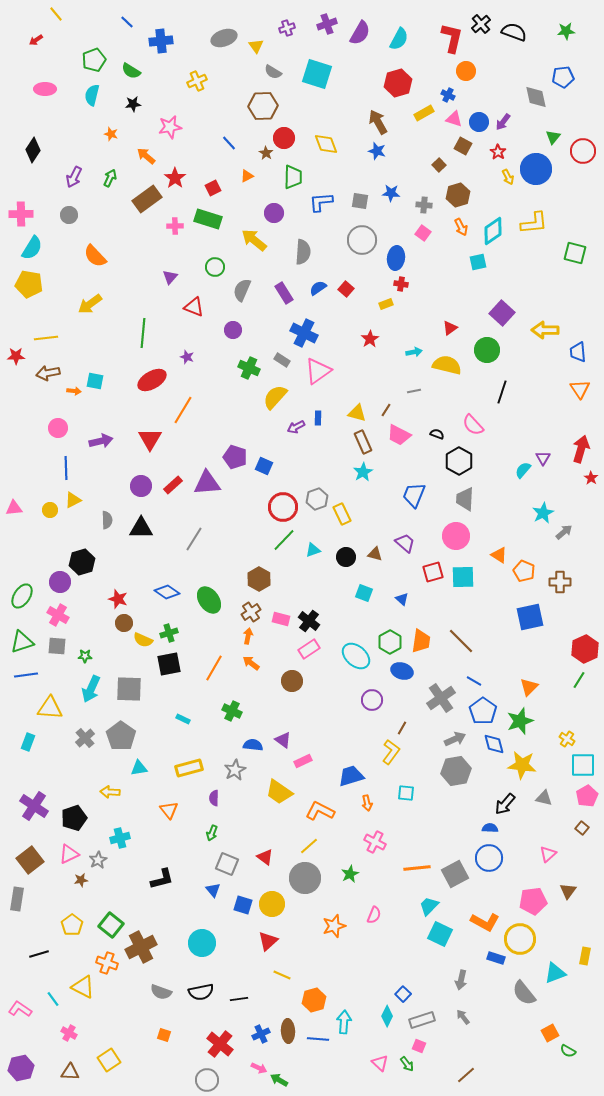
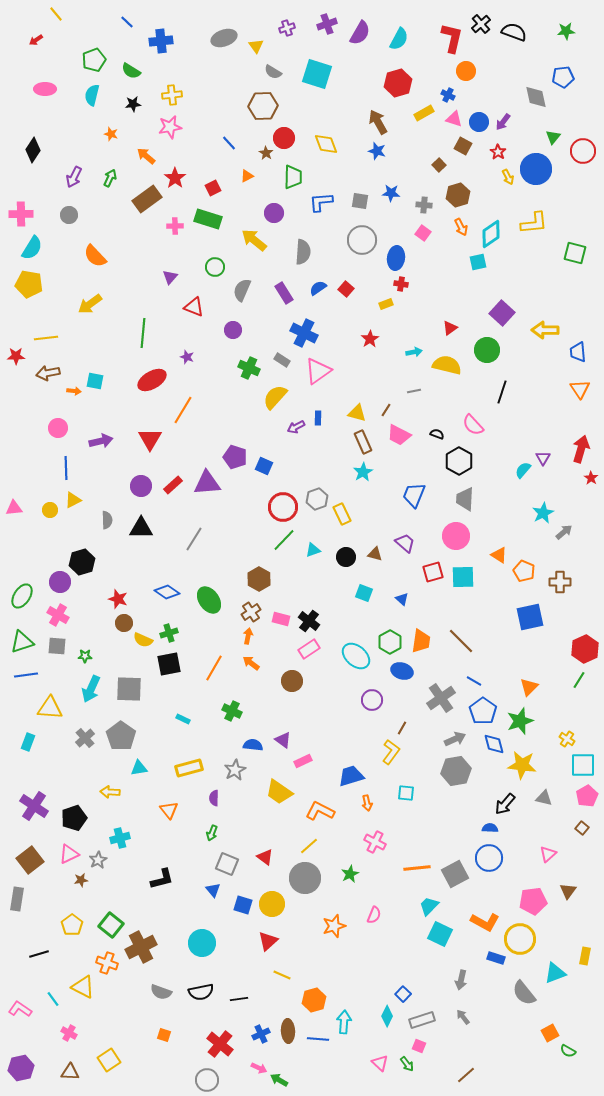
yellow cross at (197, 81): moved 25 px left, 14 px down; rotated 18 degrees clockwise
cyan diamond at (493, 231): moved 2 px left, 3 px down
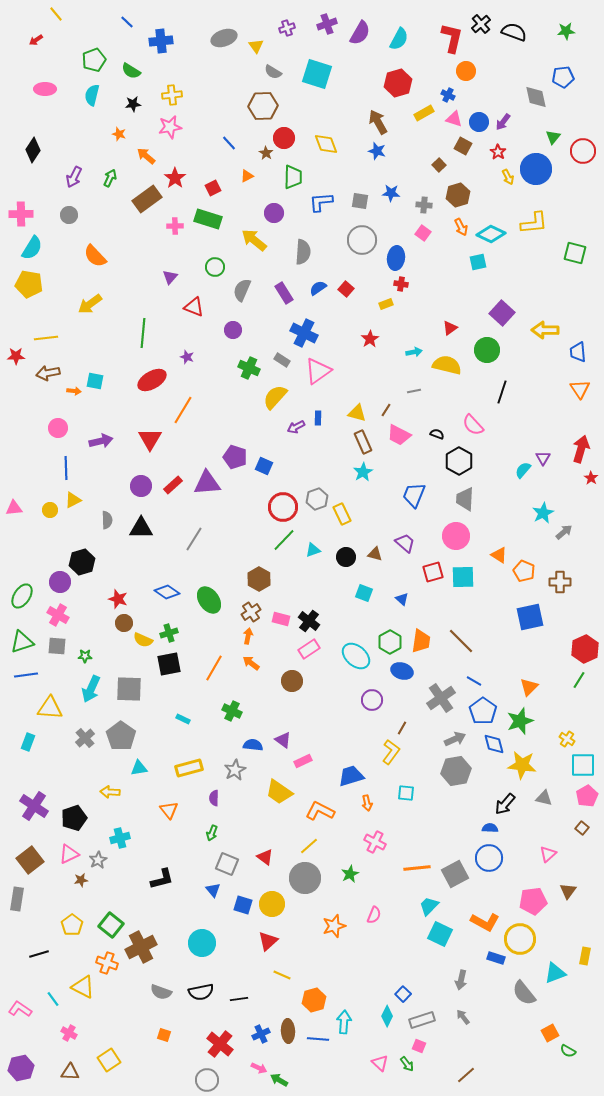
orange star at (111, 134): moved 8 px right
cyan diamond at (491, 234): rotated 60 degrees clockwise
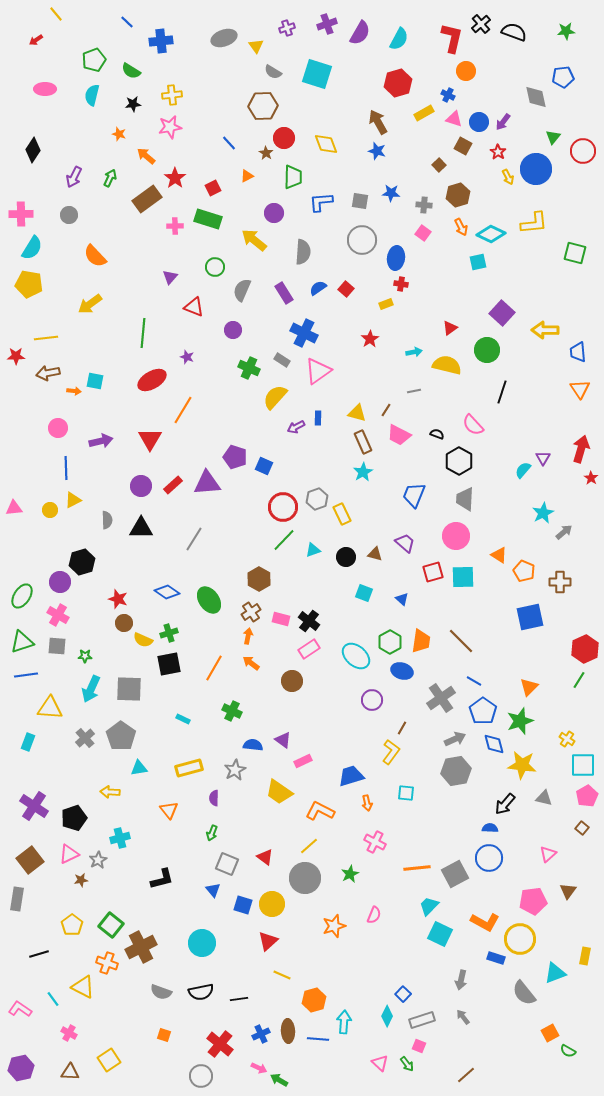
gray circle at (207, 1080): moved 6 px left, 4 px up
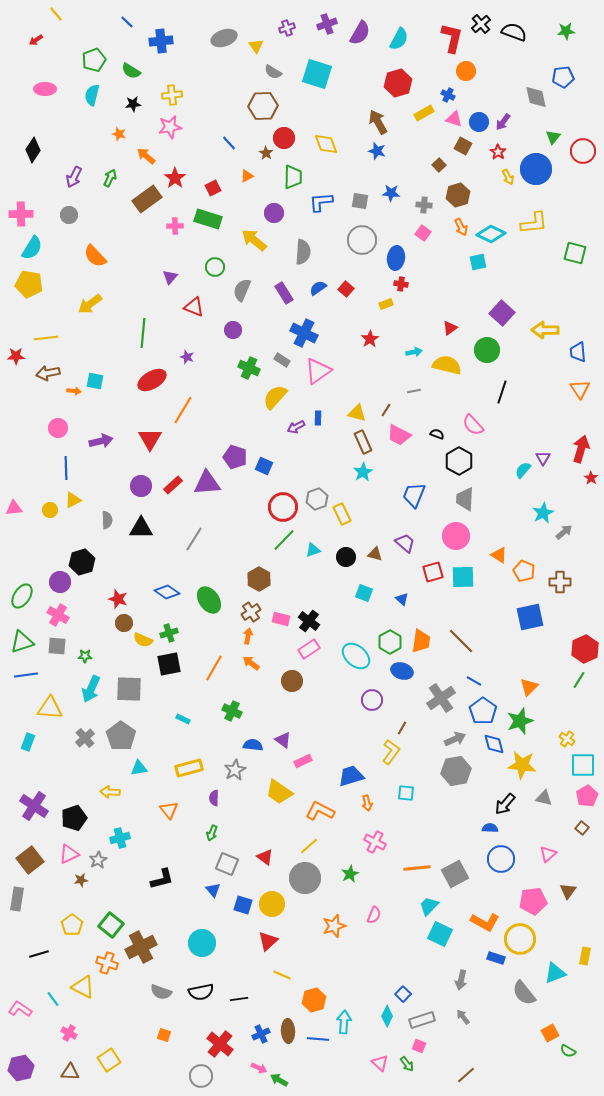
blue circle at (489, 858): moved 12 px right, 1 px down
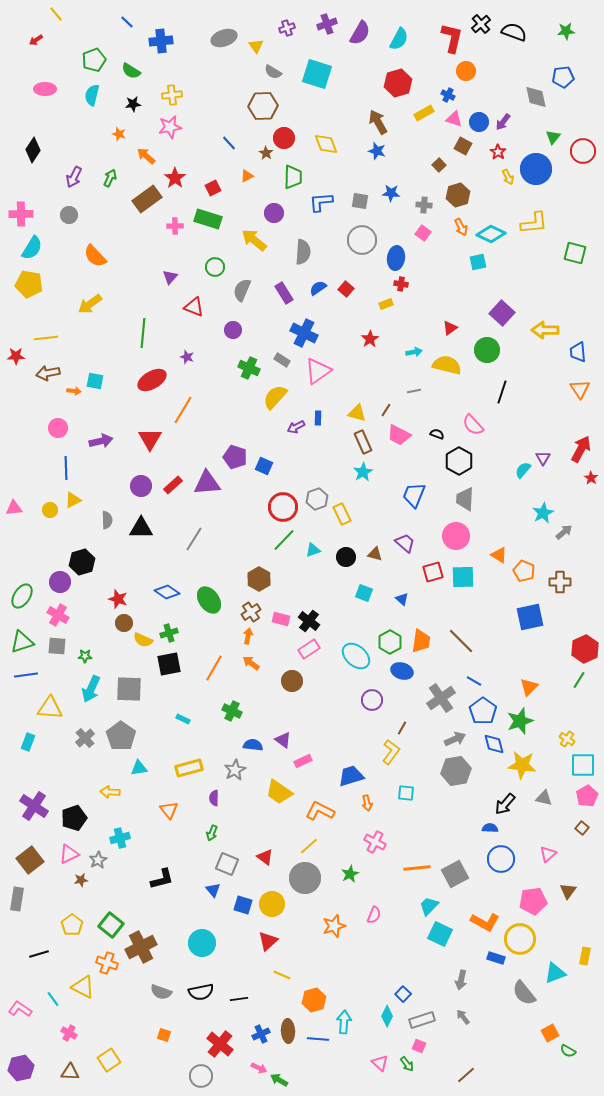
red arrow at (581, 449): rotated 12 degrees clockwise
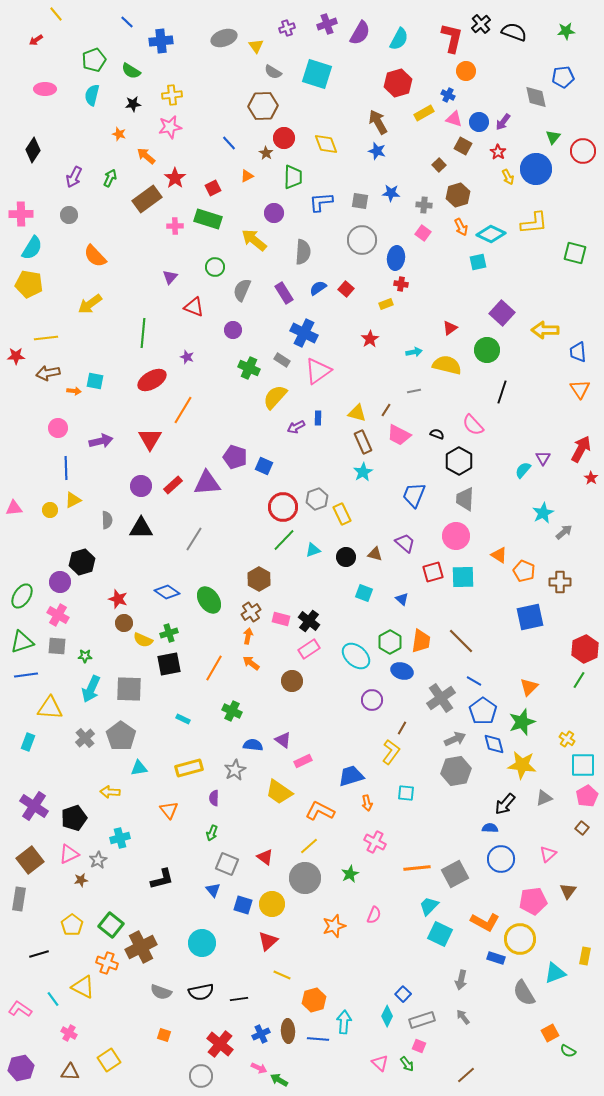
green star at (520, 721): moved 2 px right, 1 px down
gray triangle at (544, 798): rotated 36 degrees counterclockwise
gray rectangle at (17, 899): moved 2 px right
gray semicircle at (524, 993): rotated 8 degrees clockwise
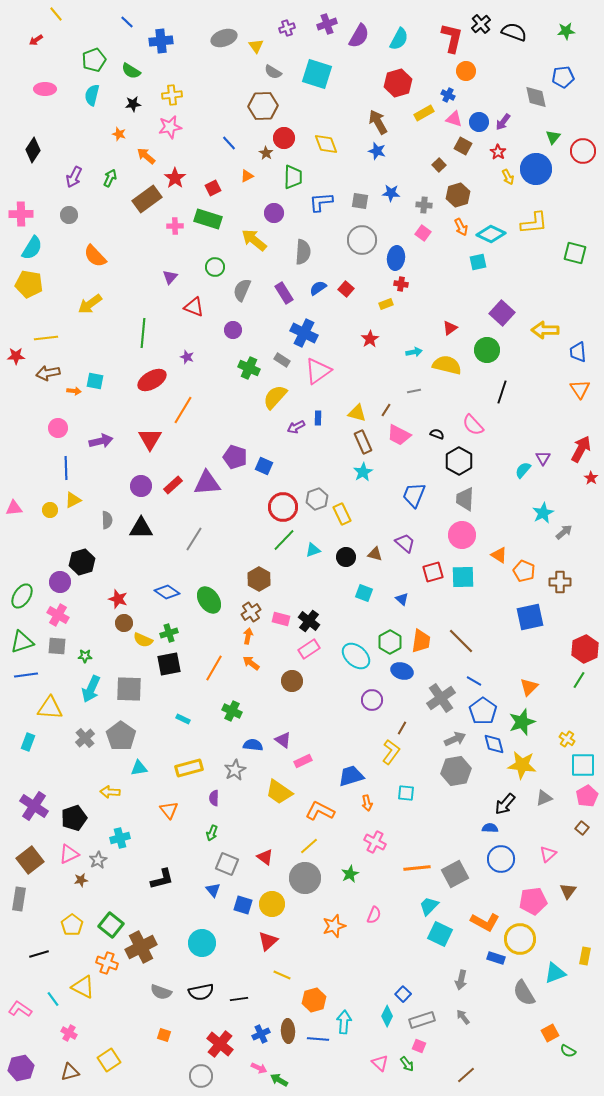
purple semicircle at (360, 33): moved 1 px left, 3 px down
pink circle at (456, 536): moved 6 px right, 1 px up
brown triangle at (70, 1072): rotated 18 degrees counterclockwise
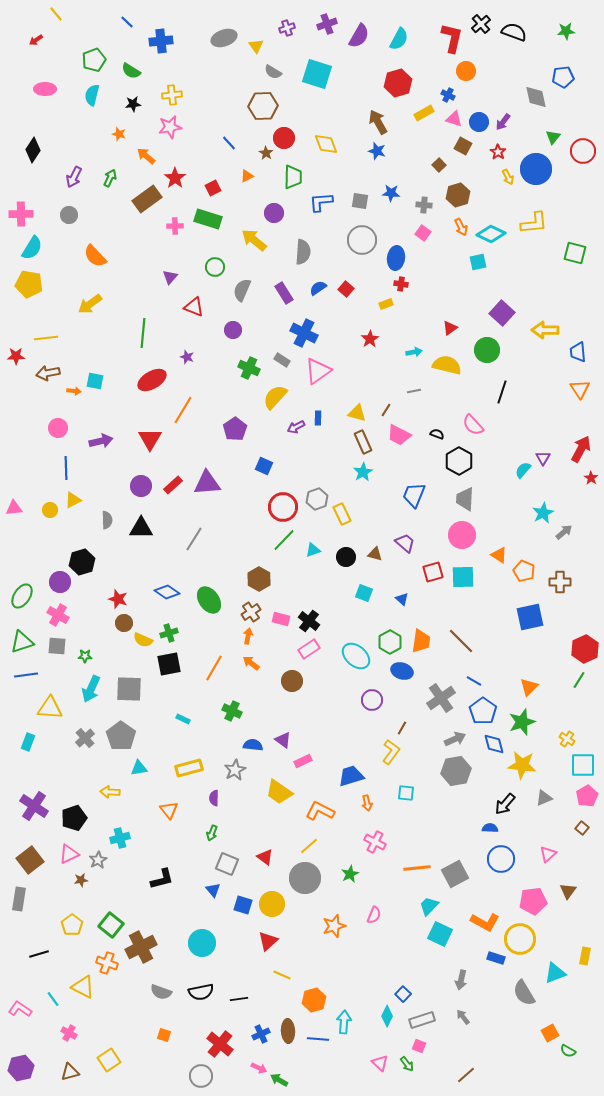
purple pentagon at (235, 457): moved 28 px up; rotated 20 degrees clockwise
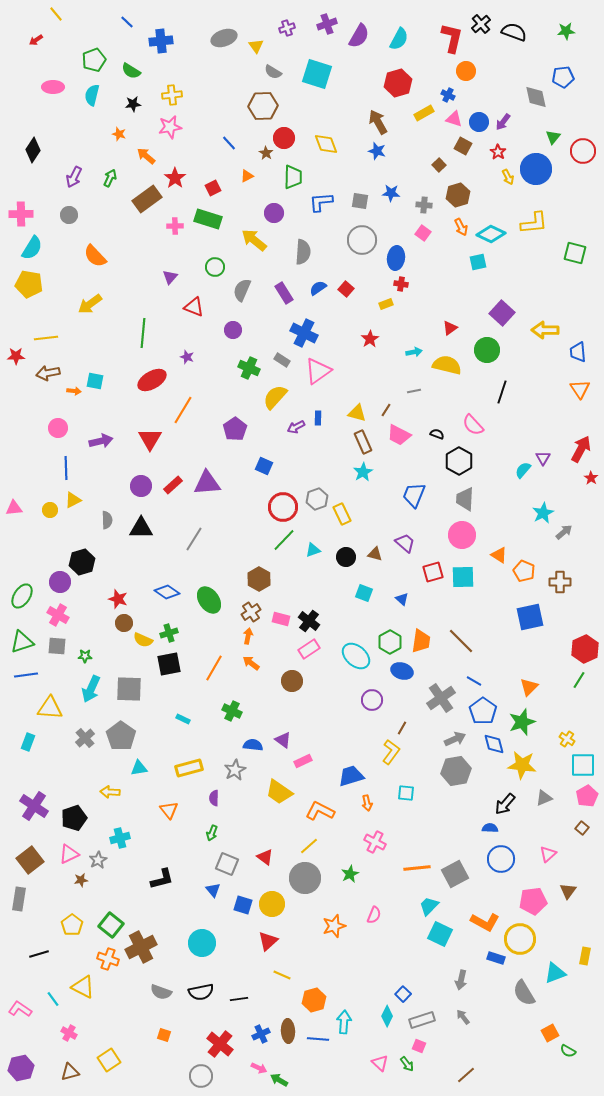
pink ellipse at (45, 89): moved 8 px right, 2 px up
orange cross at (107, 963): moved 1 px right, 4 px up
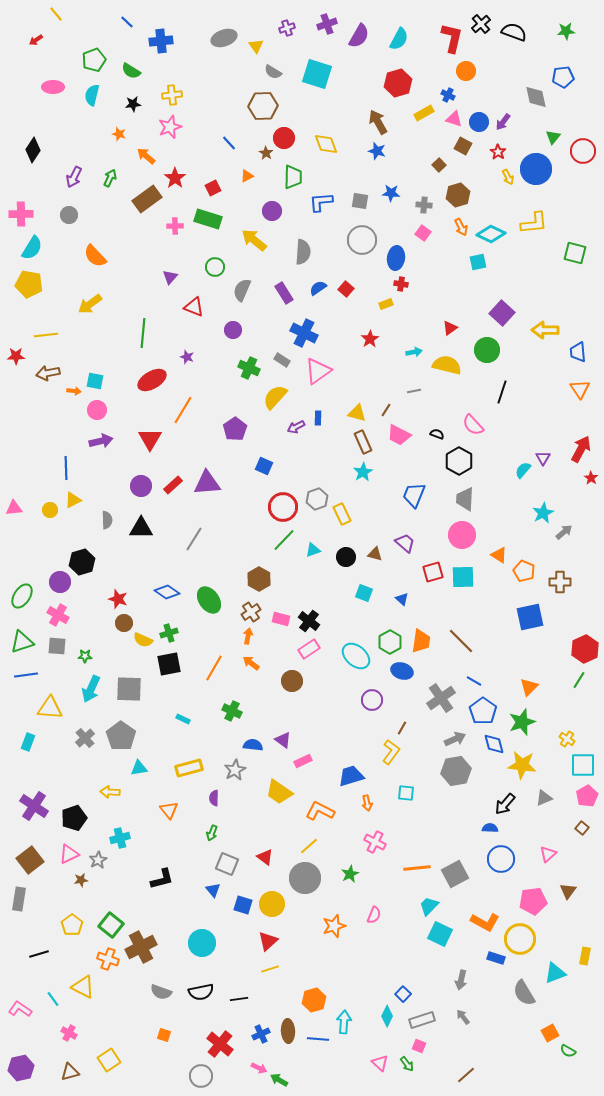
pink star at (170, 127): rotated 10 degrees counterclockwise
purple circle at (274, 213): moved 2 px left, 2 px up
yellow line at (46, 338): moved 3 px up
pink circle at (58, 428): moved 39 px right, 18 px up
yellow line at (282, 975): moved 12 px left, 6 px up; rotated 42 degrees counterclockwise
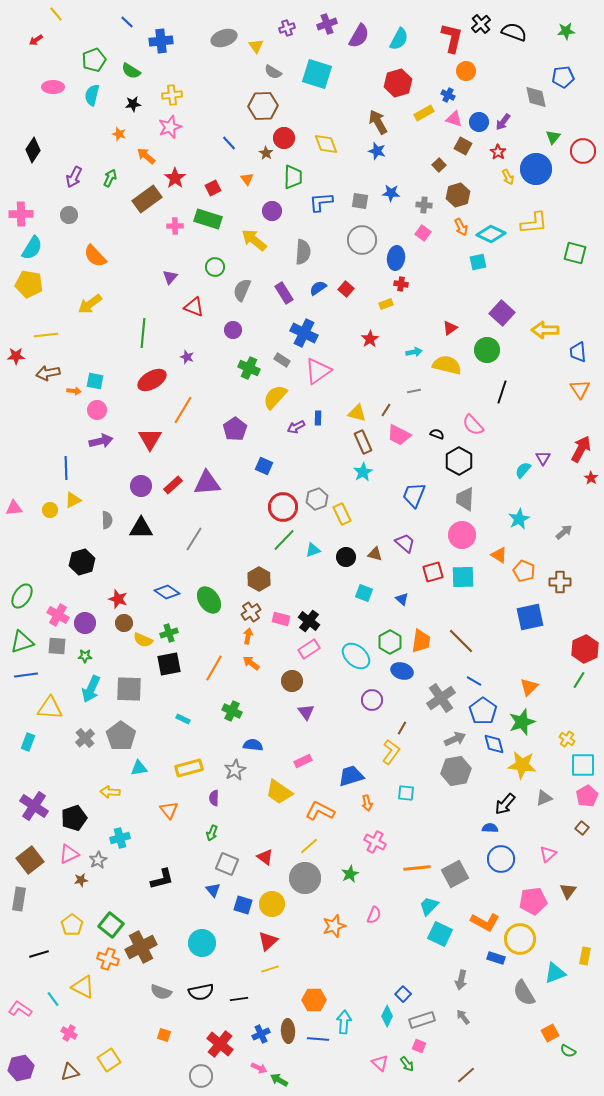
orange triangle at (247, 176): moved 3 px down; rotated 40 degrees counterclockwise
cyan star at (543, 513): moved 24 px left, 6 px down
purple circle at (60, 582): moved 25 px right, 41 px down
purple triangle at (283, 740): moved 23 px right, 28 px up; rotated 18 degrees clockwise
orange hexagon at (314, 1000): rotated 15 degrees clockwise
